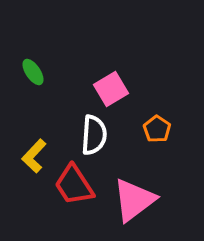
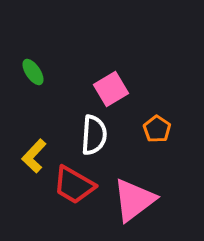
red trapezoid: rotated 27 degrees counterclockwise
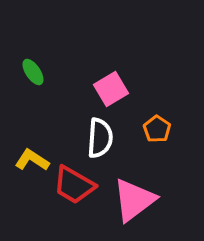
white semicircle: moved 6 px right, 3 px down
yellow L-shape: moved 2 px left, 4 px down; rotated 80 degrees clockwise
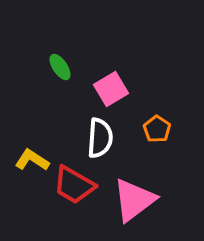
green ellipse: moved 27 px right, 5 px up
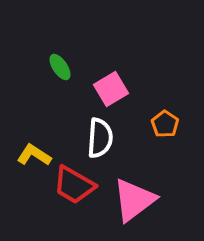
orange pentagon: moved 8 px right, 5 px up
yellow L-shape: moved 2 px right, 5 px up
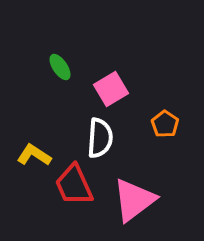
red trapezoid: rotated 36 degrees clockwise
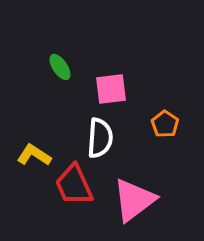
pink square: rotated 24 degrees clockwise
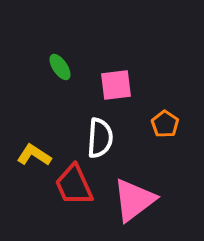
pink square: moved 5 px right, 4 px up
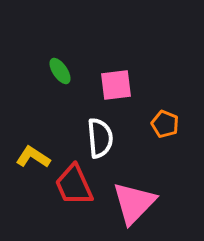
green ellipse: moved 4 px down
orange pentagon: rotated 12 degrees counterclockwise
white semicircle: rotated 9 degrees counterclockwise
yellow L-shape: moved 1 px left, 2 px down
pink triangle: moved 3 px down; rotated 9 degrees counterclockwise
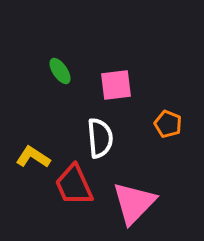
orange pentagon: moved 3 px right
